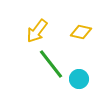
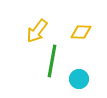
yellow diamond: rotated 10 degrees counterclockwise
green line: moved 1 px right, 3 px up; rotated 48 degrees clockwise
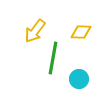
yellow arrow: moved 2 px left
green line: moved 1 px right, 3 px up
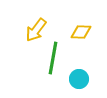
yellow arrow: moved 1 px right, 1 px up
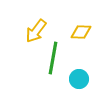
yellow arrow: moved 1 px down
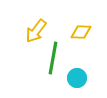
cyan circle: moved 2 px left, 1 px up
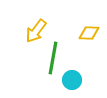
yellow diamond: moved 8 px right, 1 px down
cyan circle: moved 5 px left, 2 px down
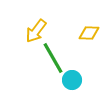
green line: rotated 40 degrees counterclockwise
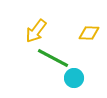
green line: rotated 32 degrees counterclockwise
cyan circle: moved 2 px right, 2 px up
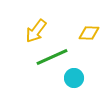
green line: moved 1 px left, 1 px up; rotated 52 degrees counterclockwise
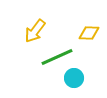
yellow arrow: moved 1 px left
green line: moved 5 px right
